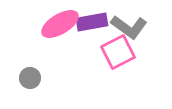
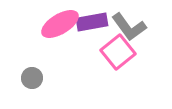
gray L-shape: rotated 18 degrees clockwise
pink square: rotated 12 degrees counterclockwise
gray circle: moved 2 px right
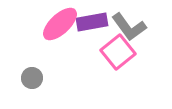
pink ellipse: rotated 12 degrees counterclockwise
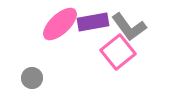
purple rectangle: moved 1 px right
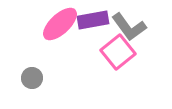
purple rectangle: moved 2 px up
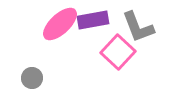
gray L-shape: moved 9 px right; rotated 15 degrees clockwise
pink square: rotated 8 degrees counterclockwise
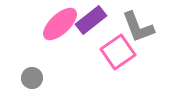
purple rectangle: moved 2 px left; rotated 28 degrees counterclockwise
pink square: rotated 12 degrees clockwise
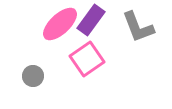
purple rectangle: rotated 16 degrees counterclockwise
pink square: moved 31 px left, 7 px down
gray circle: moved 1 px right, 2 px up
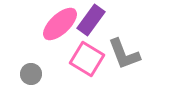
gray L-shape: moved 14 px left, 27 px down
pink square: rotated 24 degrees counterclockwise
gray circle: moved 2 px left, 2 px up
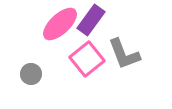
pink square: rotated 20 degrees clockwise
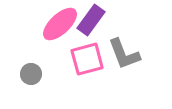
pink square: rotated 24 degrees clockwise
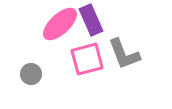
purple rectangle: rotated 60 degrees counterclockwise
